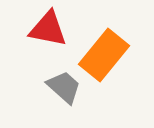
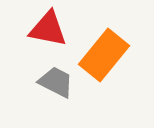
gray trapezoid: moved 8 px left, 5 px up; rotated 15 degrees counterclockwise
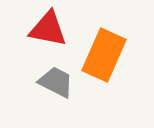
orange rectangle: rotated 15 degrees counterclockwise
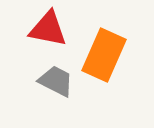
gray trapezoid: moved 1 px up
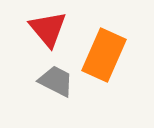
red triangle: rotated 39 degrees clockwise
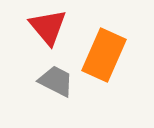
red triangle: moved 2 px up
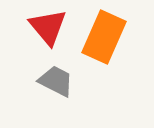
orange rectangle: moved 18 px up
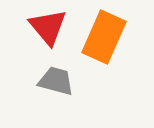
gray trapezoid: rotated 12 degrees counterclockwise
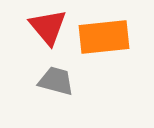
orange rectangle: rotated 60 degrees clockwise
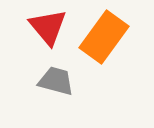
orange rectangle: rotated 48 degrees counterclockwise
